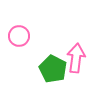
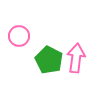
green pentagon: moved 4 px left, 9 px up
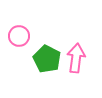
green pentagon: moved 2 px left, 1 px up
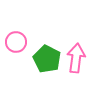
pink circle: moved 3 px left, 6 px down
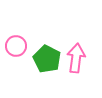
pink circle: moved 4 px down
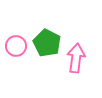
green pentagon: moved 16 px up
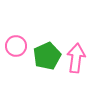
green pentagon: moved 13 px down; rotated 20 degrees clockwise
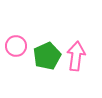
pink arrow: moved 2 px up
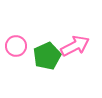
pink arrow: moved 1 px left, 10 px up; rotated 56 degrees clockwise
